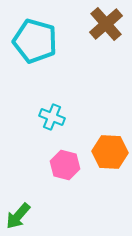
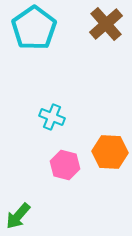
cyan pentagon: moved 1 px left, 13 px up; rotated 21 degrees clockwise
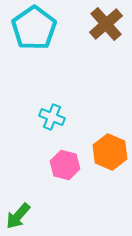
orange hexagon: rotated 20 degrees clockwise
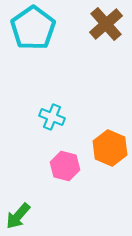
cyan pentagon: moved 1 px left
orange hexagon: moved 4 px up
pink hexagon: moved 1 px down
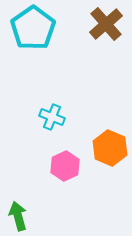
pink hexagon: rotated 20 degrees clockwise
green arrow: rotated 124 degrees clockwise
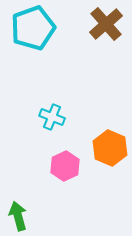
cyan pentagon: rotated 15 degrees clockwise
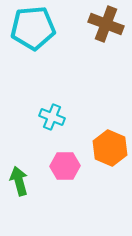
brown cross: rotated 28 degrees counterclockwise
cyan pentagon: rotated 15 degrees clockwise
pink hexagon: rotated 24 degrees clockwise
green arrow: moved 1 px right, 35 px up
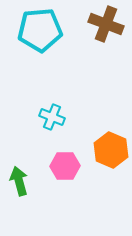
cyan pentagon: moved 7 px right, 2 px down
orange hexagon: moved 1 px right, 2 px down
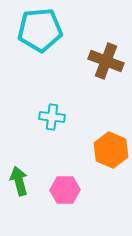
brown cross: moved 37 px down
cyan cross: rotated 15 degrees counterclockwise
pink hexagon: moved 24 px down
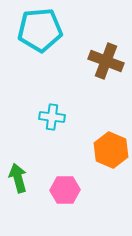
green arrow: moved 1 px left, 3 px up
